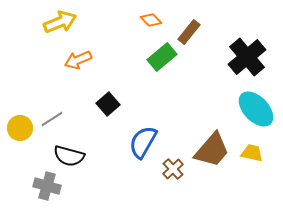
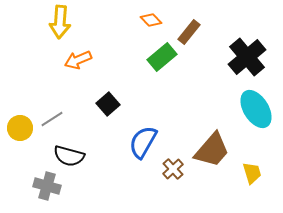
yellow arrow: rotated 116 degrees clockwise
cyan ellipse: rotated 12 degrees clockwise
yellow trapezoid: moved 20 px down; rotated 60 degrees clockwise
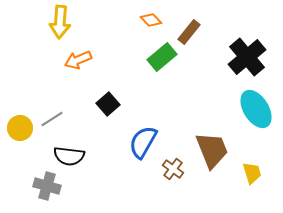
brown trapezoid: rotated 63 degrees counterclockwise
black semicircle: rotated 8 degrees counterclockwise
brown cross: rotated 10 degrees counterclockwise
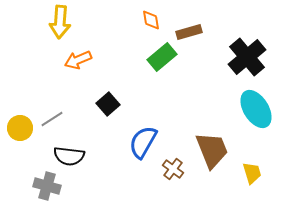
orange diamond: rotated 35 degrees clockwise
brown rectangle: rotated 35 degrees clockwise
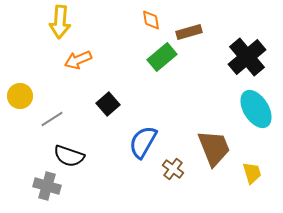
yellow circle: moved 32 px up
brown trapezoid: moved 2 px right, 2 px up
black semicircle: rotated 12 degrees clockwise
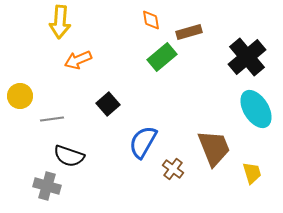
gray line: rotated 25 degrees clockwise
